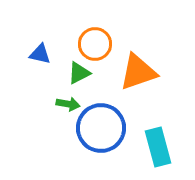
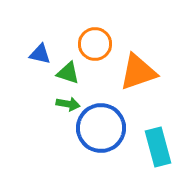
green triangle: moved 11 px left; rotated 45 degrees clockwise
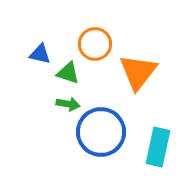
orange triangle: rotated 33 degrees counterclockwise
blue circle: moved 4 px down
cyan rectangle: rotated 27 degrees clockwise
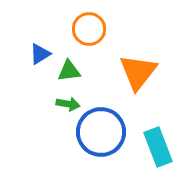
orange circle: moved 6 px left, 15 px up
blue triangle: rotated 45 degrees counterclockwise
green triangle: moved 1 px right, 2 px up; rotated 25 degrees counterclockwise
cyan rectangle: rotated 33 degrees counterclockwise
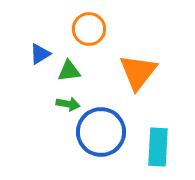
cyan rectangle: rotated 24 degrees clockwise
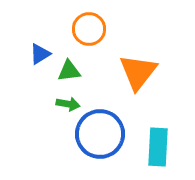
blue circle: moved 1 px left, 2 px down
